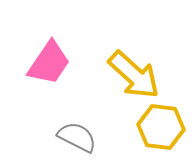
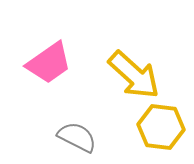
pink trapezoid: rotated 21 degrees clockwise
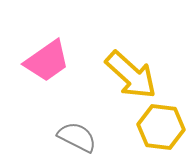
pink trapezoid: moved 2 px left, 2 px up
yellow arrow: moved 3 px left
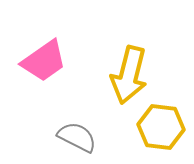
pink trapezoid: moved 3 px left
yellow arrow: moved 2 px left; rotated 62 degrees clockwise
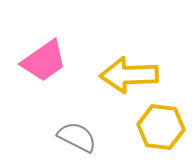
yellow arrow: rotated 74 degrees clockwise
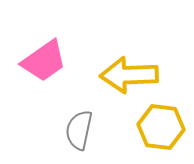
gray semicircle: moved 2 px right, 7 px up; rotated 105 degrees counterclockwise
